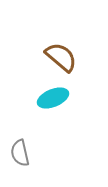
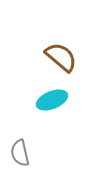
cyan ellipse: moved 1 px left, 2 px down
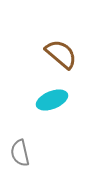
brown semicircle: moved 3 px up
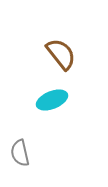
brown semicircle: rotated 12 degrees clockwise
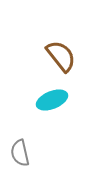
brown semicircle: moved 2 px down
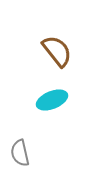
brown semicircle: moved 4 px left, 5 px up
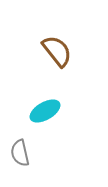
cyan ellipse: moved 7 px left, 11 px down; rotated 8 degrees counterclockwise
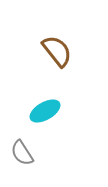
gray semicircle: moved 2 px right; rotated 20 degrees counterclockwise
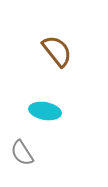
cyan ellipse: rotated 40 degrees clockwise
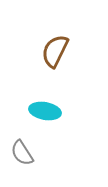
brown semicircle: moved 2 px left; rotated 116 degrees counterclockwise
